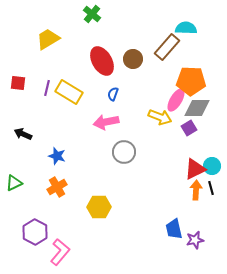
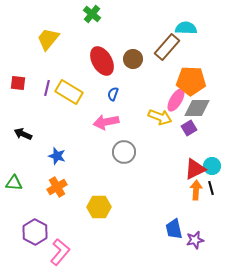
yellow trapezoid: rotated 20 degrees counterclockwise
green triangle: rotated 30 degrees clockwise
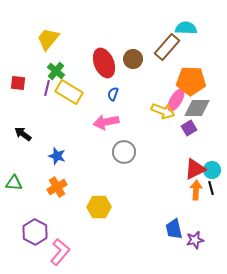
green cross: moved 36 px left, 57 px down
red ellipse: moved 2 px right, 2 px down; rotated 8 degrees clockwise
yellow arrow: moved 3 px right, 6 px up
black arrow: rotated 12 degrees clockwise
cyan circle: moved 4 px down
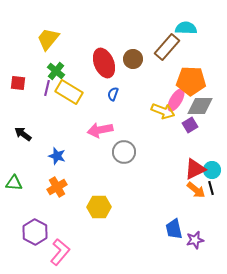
gray diamond: moved 3 px right, 2 px up
pink arrow: moved 6 px left, 8 px down
purple square: moved 1 px right, 3 px up
orange arrow: rotated 126 degrees clockwise
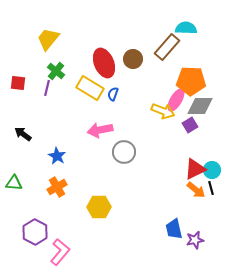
yellow rectangle: moved 21 px right, 4 px up
blue star: rotated 12 degrees clockwise
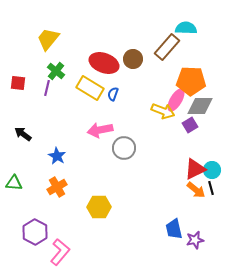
red ellipse: rotated 48 degrees counterclockwise
gray circle: moved 4 px up
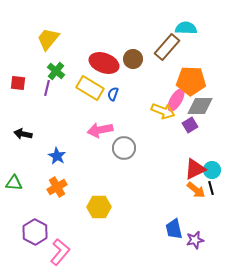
black arrow: rotated 24 degrees counterclockwise
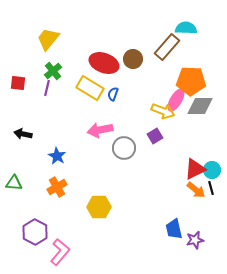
green cross: moved 3 px left; rotated 12 degrees clockwise
purple square: moved 35 px left, 11 px down
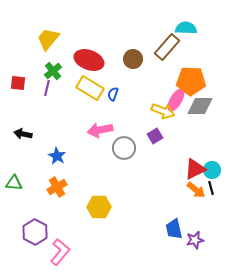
red ellipse: moved 15 px left, 3 px up
